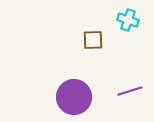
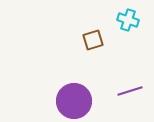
brown square: rotated 15 degrees counterclockwise
purple circle: moved 4 px down
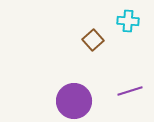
cyan cross: moved 1 px down; rotated 15 degrees counterclockwise
brown square: rotated 25 degrees counterclockwise
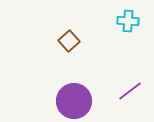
brown square: moved 24 px left, 1 px down
purple line: rotated 20 degrees counterclockwise
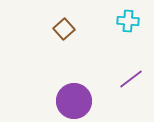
brown square: moved 5 px left, 12 px up
purple line: moved 1 px right, 12 px up
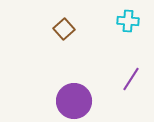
purple line: rotated 20 degrees counterclockwise
